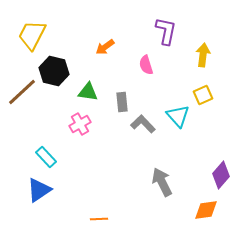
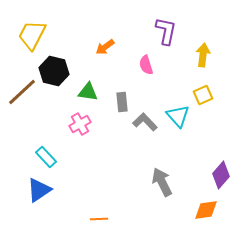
gray L-shape: moved 2 px right, 2 px up
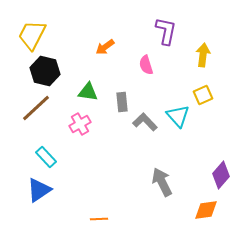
black hexagon: moved 9 px left
brown line: moved 14 px right, 16 px down
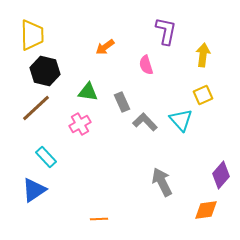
yellow trapezoid: rotated 152 degrees clockwise
gray rectangle: rotated 18 degrees counterclockwise
cyan triangle: moved 3 px right, 4 px down
blue triangle: moved 5 px left
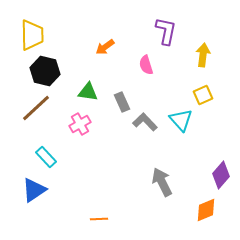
orange diamond: rotated 15 degrees counterclockwise
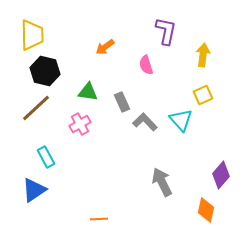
cyan rectangle: rotated 15 degrees clockwise
orange diamond: rotated 55 degrees counterclockwise
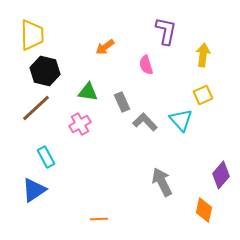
orange diamond: moved 2 px left
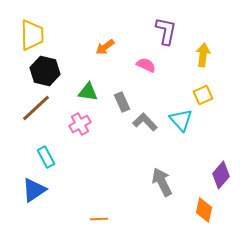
pink semicircle: rotated 132 degrees clockwise
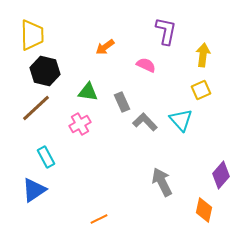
yellow square: moved 2 px left, 5 px up
orange line: rotated 24 degrees counterclockwise
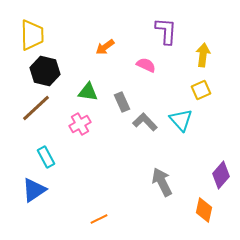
purple L-shape: rotated 8 degrees counterclockwise
